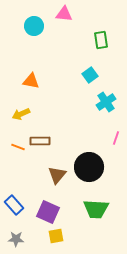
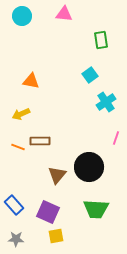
cyan circle: moved 12 px left, 10 px up
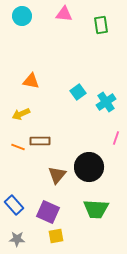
green rectangle: moved 15 px up
cyan square: moved 12 px left, 17 px down
gray star: moved 1 px right
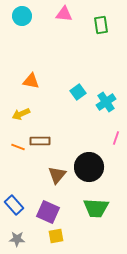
green trapezoid: moved 1 px up
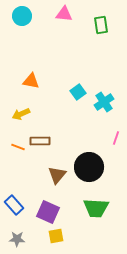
cyan cross: moved 2 px left
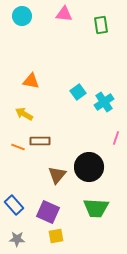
yellow arrow: moved 3 px right; rotated 54 degrees clockwise
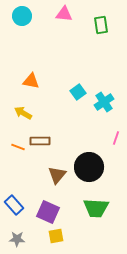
yellow arrow: moved 1 px left, 1 px up
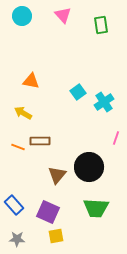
pink triangle: moved 1 px left, 1 px down; rotated 42 degrees clockwise
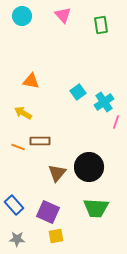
pink line: moved 16 px up
brown triangle: moved 2 px up
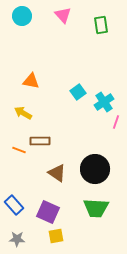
orange line: moved 1 px right, 3 px down
black circle: moved 6 px right, 2 px down
brown triangle: rotated 36 degrees counterclockwise
